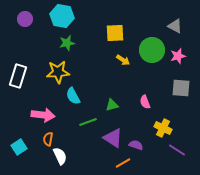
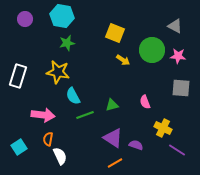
yellow square: rotated 24 degrees clockwise
pink star: rotated 21 degrees clockwise
yellow star: rotated 15 degrees clockwise
green line: moved 3 px left, 7 px up
orange line: moved 8 px left
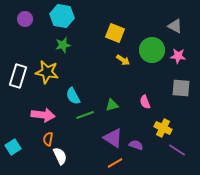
green star: moved 4 px left, 2 px down
yellow star: moved 11 px left
cyan square: moved 6 px left
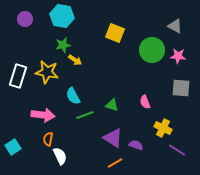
yellow arrow: moved 48 px left
green triangle: rotated 32 degrees clockwise
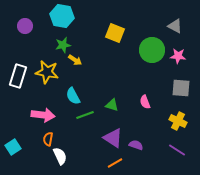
purple circle: moved 7 px down
yellow cross: moved 15 px right, 7 px up
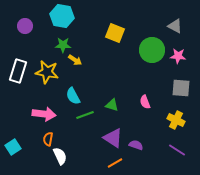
green star: rotated 14 degrees clockwise
white rectangle: moved 5 px up
pink arrow: moved 1 px right, 1 px up
yellow cross: moved 2 px left, 1 px up
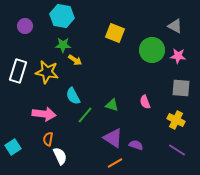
green line: rotated 30 degrees counterclockwise
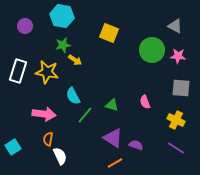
yellow square: moved 6 px left
green star: rotated 14 degrees counterclockwise
purple line: moved 1 px left, 2 px up
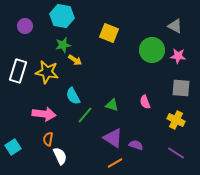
purple line: moved 5 px down
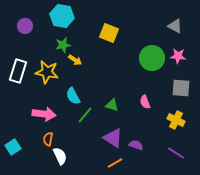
green circle: moved 8 px down
